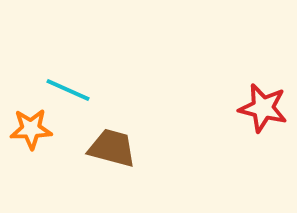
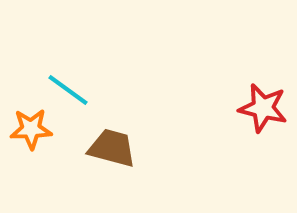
cyan line: rotated 12 degrees clockwise
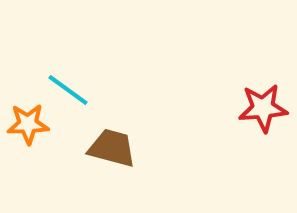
red star: rotated 18 degrees counterclockwise
orange star: moved 3 px left, 5 px up
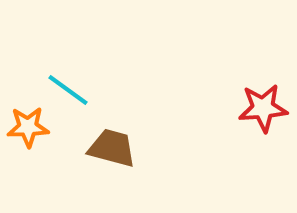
orange star: moved 3 px down
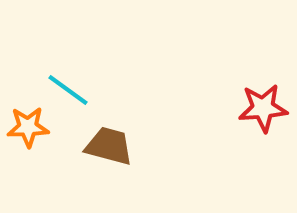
brown trapezoid: moved 3 px left, 2 px up
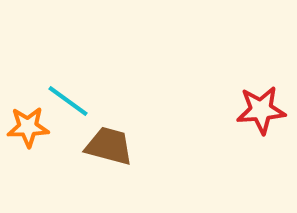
cyan line: moved 11 px down
red star: moved 2 px left, 2 px down
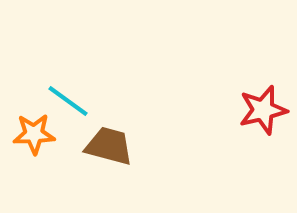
red star: moved 2 px right; rotated 9 degrees counterclockwise
orange star: moved 6 px right, 7 px down
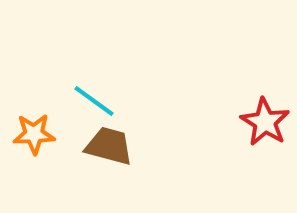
cyan line: moved 26 px right
red star: moved 2 px right, 12 px down; rotated 27 degrees counterclockwise
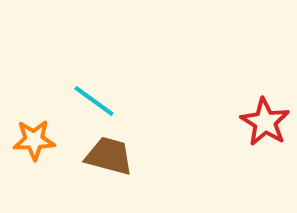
orange star: moved 6 px down
brown trapezoid: moved 10 px down
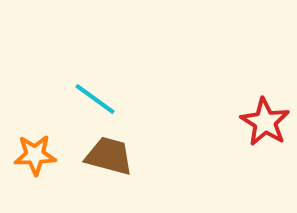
cyan line: moved 1 px right, 2 px up
orange star: moved 1 px right, 15 px down
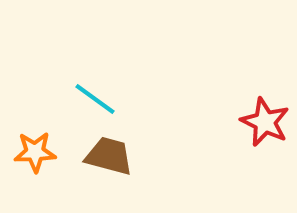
red star: rotated 6 degrees counterclockwise
orange star: moved 3 px up
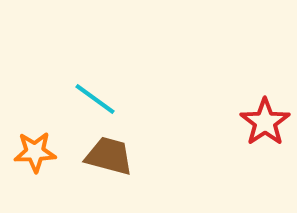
red star: rotated 12 degrees clockwise
